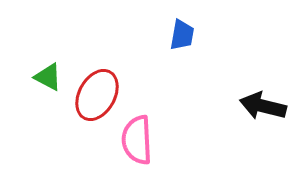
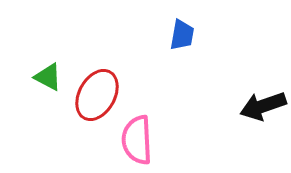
black arrow: rotated 33 degrees counterclockwise
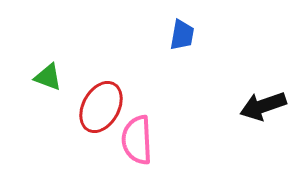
green triangle: rotated 8 degrees counterclockwise
red ellipse: moved 4 px right, 12 px down
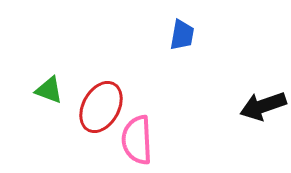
green triangle: moved 1 px right, 13 px down
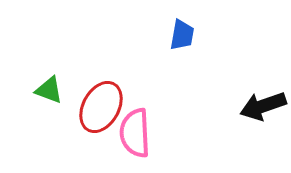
pink semicircle: moved 2 px left, 7 px up
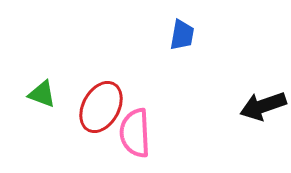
green triangle: moved 7 px left, 4 px down
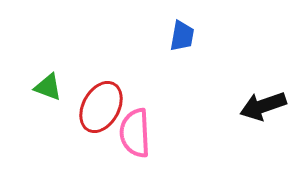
blue trapezoid: moved 1 px down
green triangle: moved 6 px right, 7 px up
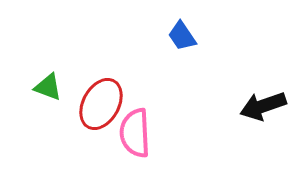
blue trapezoid: rotated 136 degrees clockwise
red ellipse: moved 3 px up
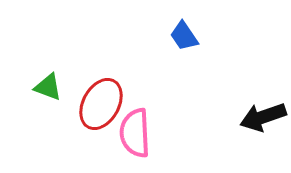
blue trapezoid: moved 2 px right
black arrow: moved 11 px down
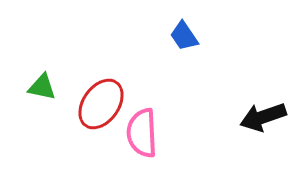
green triangle: moved 6 px left; rotated 8 degrees counterclockwise
red ellipse: rotated 6 degrees clockwise
pink semicircle: moved 7 px right
